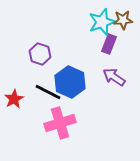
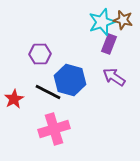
brown star: rotated 18 degrees clockwise
purple hexagon: rotated 20 degrees counterclockwise
blue hexagon: moved 2 px up; rotated 8 degrees counterclockwise
pink cross: moved 6 px left, 6 px down
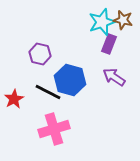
purple hexagon: rotated 15 degrees clockwise
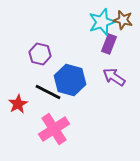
red star: moved 4 px right, 5 px down
pink cross: rotated 16 degrees counterclockwise
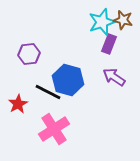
purple hexagon: moved 11 px left; rotated 20 degrees counterclockwise
blue hexagon: moved 2 px left
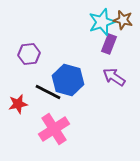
red star: rotated 18 degrees clockwise
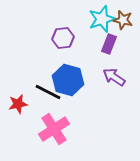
cyan star: moved 3 px up
purple hexagon: moved 34 px right, 16 px up
